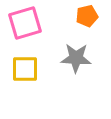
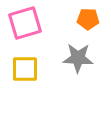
orange pentagon: moved 1 px right, 3 px down; rotated 15 degrees clockwise
gray star: moved 2 px right
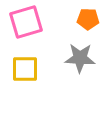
pink square: moved 1 px right, 1 px up
gray star: moved 2 px right
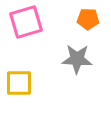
gray star: moved 3 px left, 1 px down
yellow square: moved 6 px left, 14 px down
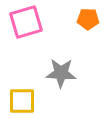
gray star: moved 16 px left, 14 px down
yellow square: moved 3 px right, 18 px down
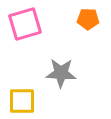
pink square: moved 1 px left, 2 px down
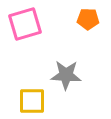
gray star: moved 5 px right, 2 px down
yellow square: moved 10 px right
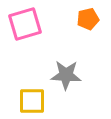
orange pentagon: rotated 15 degrees counterclockwise
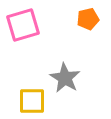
pink square: moved 2 px left, 1 px down
gray star: moved 1 px left, 3 px down; rotated 28 degrees clockwise
